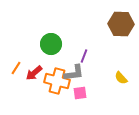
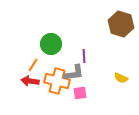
brown hexagon: rotated 15 degrees clockwise
purple line: rotated 24 degrees counterclockwise
orange line: moved 17 px right, 3 px up
red arrow: moved 4 px left, 8 px down; rotated 48 degrees clockwise
yellow semicircle: rotated 24 degrees counterclockwise
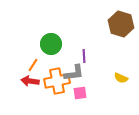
orange cross: rotated 25 degrees counterclockwise
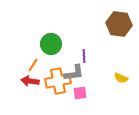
brown hexagon: moved 2 px left; rotated 10 degrees counterclockwise
orange cross: moved 1 px right
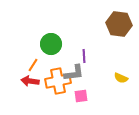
pink square: moved 1 px right, 3 px down
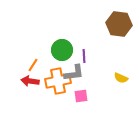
green circle: moved 11 px right, 6 px down
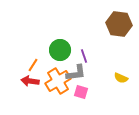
green circle: moved 2 px left
purple line: rotated 16 degrees counterclockwise
gray L-shape: moved 2 px right
orange cross: rotated 20 degrees counterclockwise
pink square: moved 4 px up; rotated 24 degrees clockwise
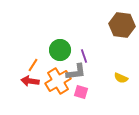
brown hexagon: moved 3 px right, 1 px down
gray L-shape: moved 1 px up
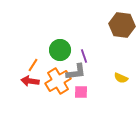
pink square: rotated 16 degrees counterclockwise
